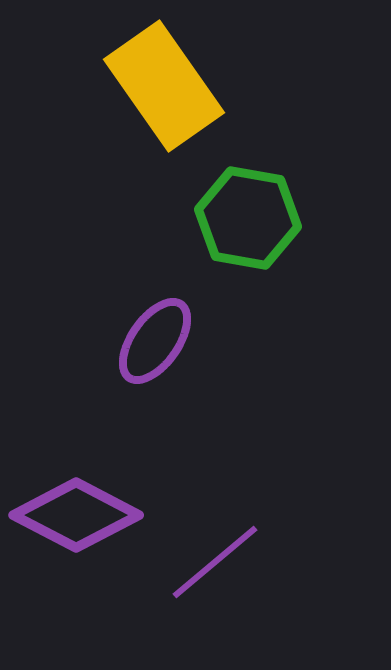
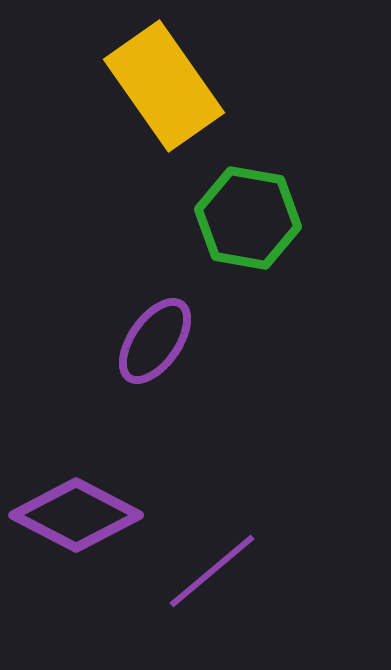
purple line: moved 3 px left, 9 px down
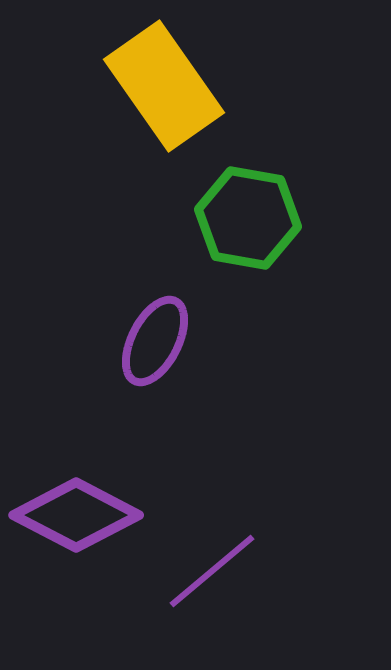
purple ellipse: rotated 8 degrees counterclockwise
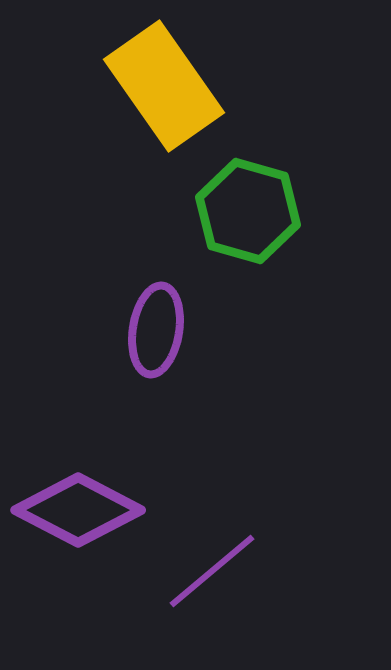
green hexagon: moved 7 px up; rotated 6 degrees clockwise
purple ellipse: moved 1 px right, 11 px up; rotated 18 degrees counterclockwise
purple diamond: moved 2 px right, 5 px up
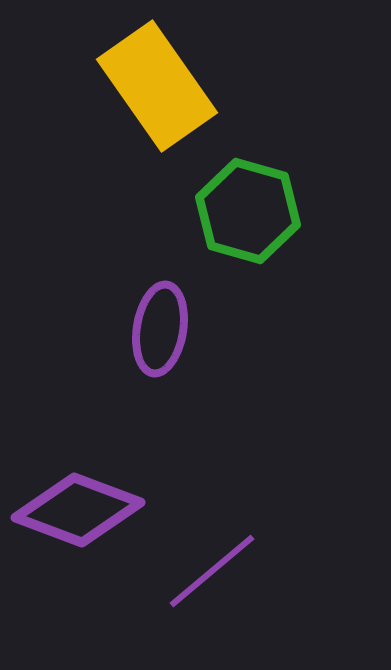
yellow rectangle: moved 7 px left
purple ellipse: moved 4 px right, 1 px up
purple diamond: rotated 7 degrees counterclockwise
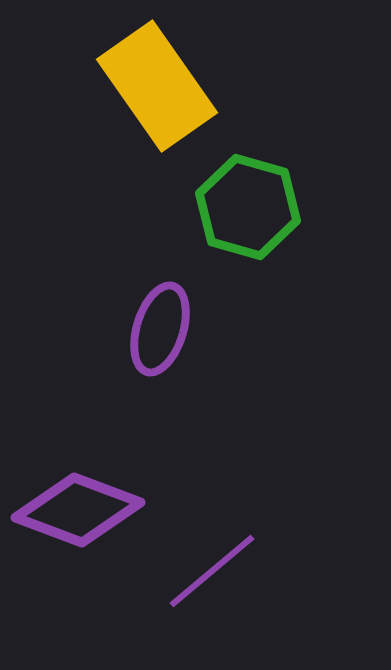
green hexagon: moved 4 px up
purple ellipse: rotated 8 degrees clockwise
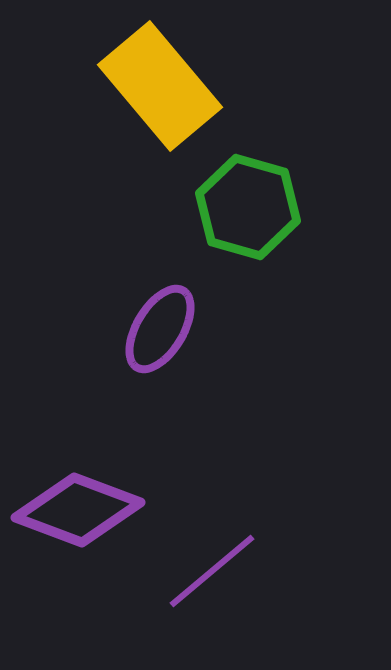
yellow rectangle: moved 3 px right; rotated 5 degrees counterclockwise
purple ellipse: rotated 14 degrees clockwise
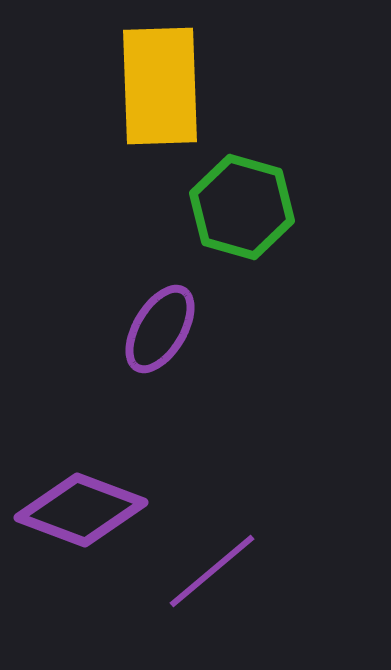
yellow rectangle: rotated 38 degrees clockwise
green hexagon: moved 6 px left
purple diamond: moved 3 px right
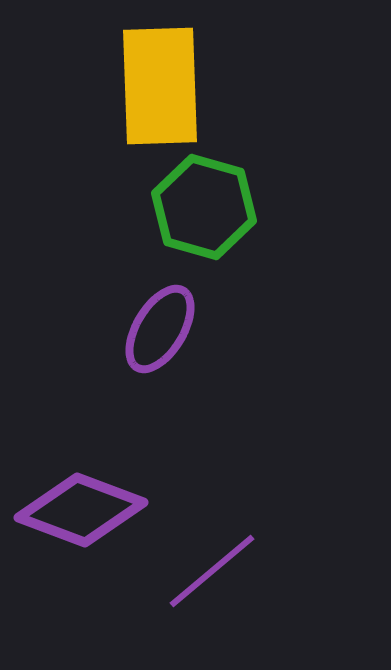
green hexagon: moved 38 px left
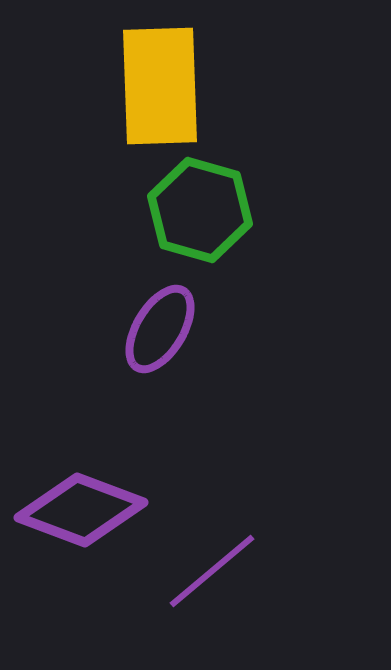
green hexagon: moved 4 px left, 3 px down
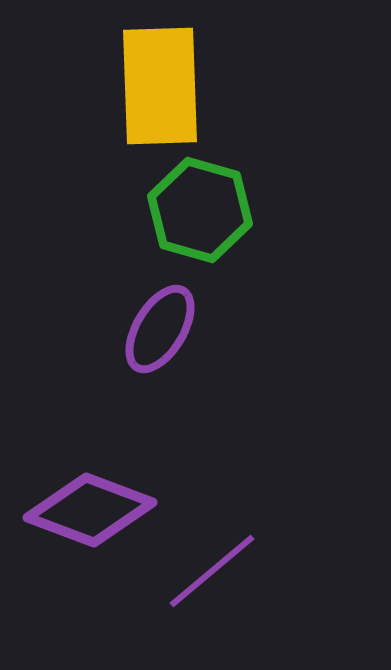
purple diamond: moved 9 px right
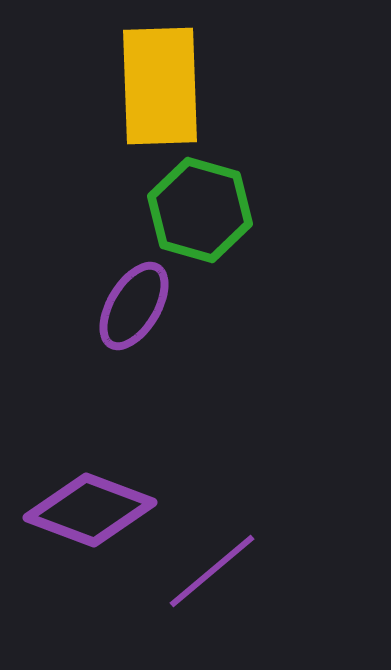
purple ellipse: moved 26 px left, 23 px up
